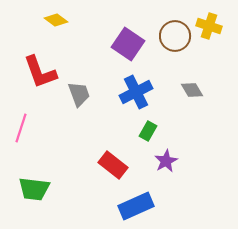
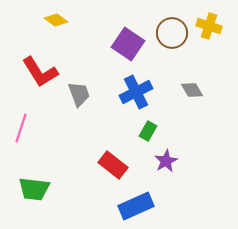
brown circle: moved 3 px left, 3 px up
red L-shape: rotated 12 degrees counterclockwise
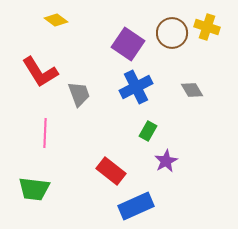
yellow cross: moved 2 px left, 1 px down
blue cross: moved 5 px up
pink line: moved 24 px right, 5 px down; rotated 16 degrees counterclockwise
red rectangle: moved 2 px left, 6 px down
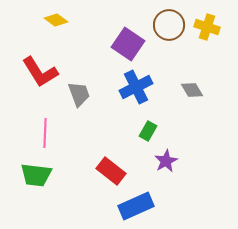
brown circle: moved 3 px left, 8 px up
green trapezoid: moved 2 px right, 14 px up
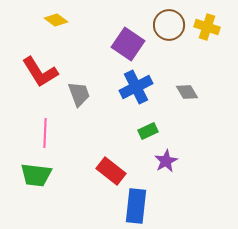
gray diamond: moved 5 px left, 2 px down
green rectangle: rotated 36 degrees clockwise
blue rectangle: rotated 60 degrees counterclockwise
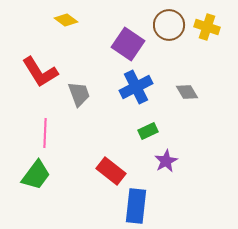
yellow diamond: moved 10 px right
green trapezoid: rotated 60 degrees counterclockwise
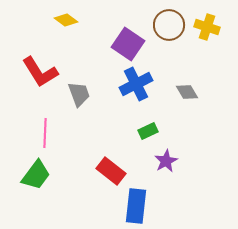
blue cross: moved 3 px up
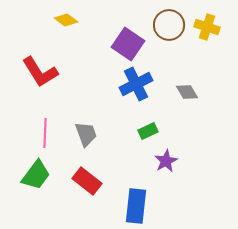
gray trapezoid: moved 7 px right, 40 px down
red rectangle: moved 24 px left, 10 px down
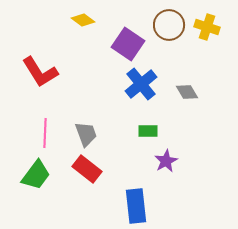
yellow diamond: moved 17 px right
blue cross: moved 5 px right; rotated 12 degrees counterclockwise
green rectangle: rotated 24 degrees clockwise
red rectangle: moved 12 px up
blue rectangle: rotated 12 degrees counterclockwise
